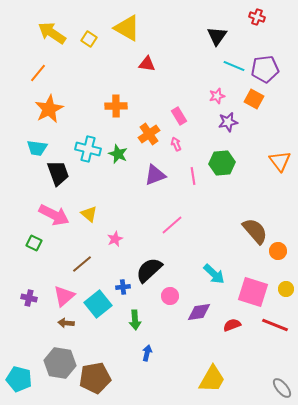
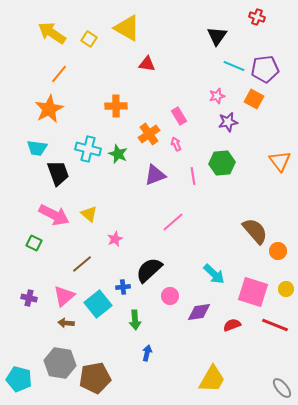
orange line at (38, 73): moved 21 px right, 1 px down
pink line at (172, 225): moved 1 px right, 3 px up
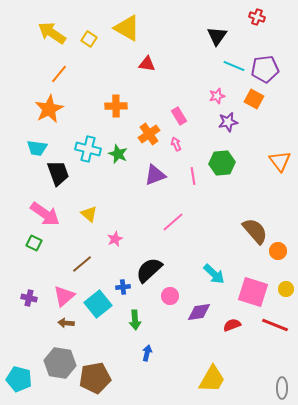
pink arrow at (54, 215): moved 9 px left, 1 px up; rotated 8 degrees clockwise
gray ellipse at (282, 388): rotated 40 degrees clockwise
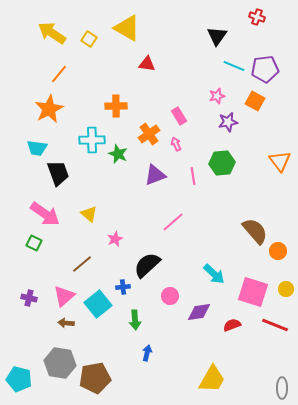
orange square at (254, 99): moved 1 px right, 2 px down
cyan cross at (88, 149): moved 4 px right, 9 px up; rotated 15 degrees counterclockwise
black semicircle at (149, 270): moved 2 px left, 5 px up
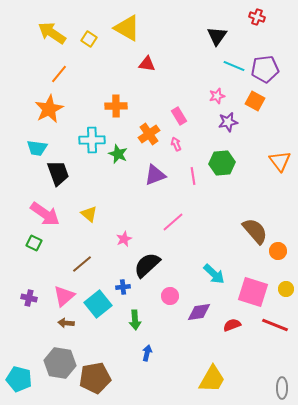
pink star at (115, 239): moved 9 px right
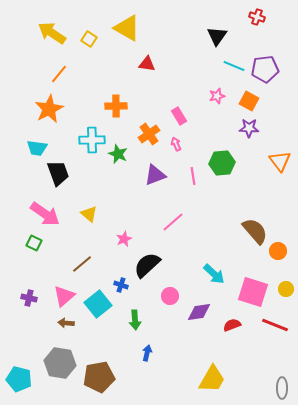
orange square at (255, 101): moved 6 px left
purple star at (228, 122): moved 21 px right, 6 px down; rotated 12 degrees clockwise
blue cross at (123, 287): moved 2 px left, 2 px up; rotated 24 degrees clockwise
brown pentagon at (95, 378): moved 4 px right, 1 px up
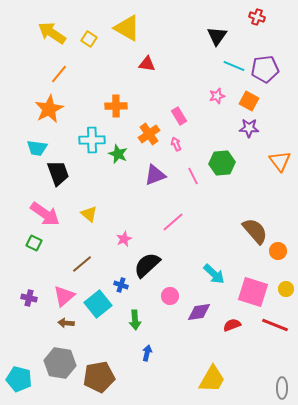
pink line at (193, 176): rotated 18 degrees counterclockwise
